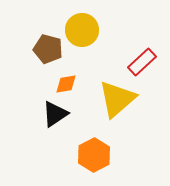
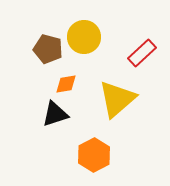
yellow circle: moved 2 px right, 7 px down
red rectangle: moved 9 px up
black triangle: rotated 16 degrees clockwise
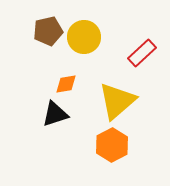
brown pentagon: moved 18 px up; rotated 28 degrees counterclockwise
yellow triangle: moved 2 px down
orange hexagon: moved 18 px right, 10 px up
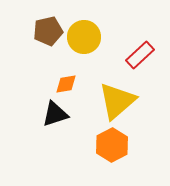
red rectangle: moved 2 px left, 2 px down
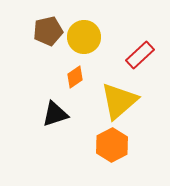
orange diamond: moved 9 px right, 7 px up; rotated 25 degrees counterclockwise
yellow triangle: moved 2 px right
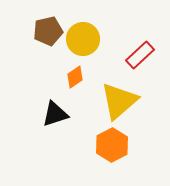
yellow circle: moved 1 px left, 2 px down
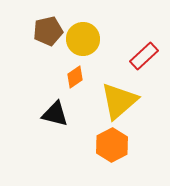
red rectangle: moved 4 px right, 1 px down
black triangle: rotated 32 degrees clockwise
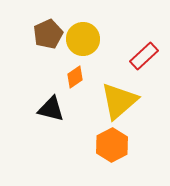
brown pentagon: moved 3 px down; rotated 12 degrees counterclockwise
black triangle: moved 4 px left, 5 px up
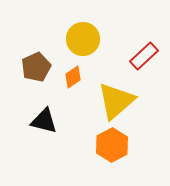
brown pentagon: moved 12 px left, 33 px down
orange diamond: moved 2 px left
yellow triangle: moved 3 px left
black triangle: moved 7 px left, 12 px down
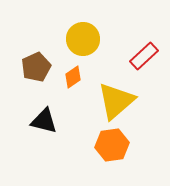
orange hexagon: rotated 20 degrees clockwise
